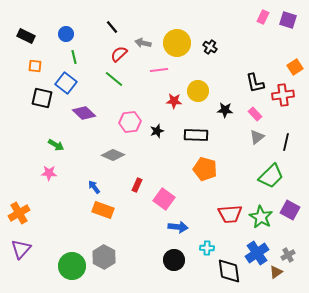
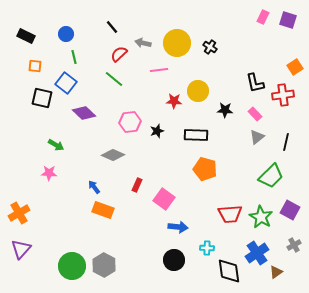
gray cross at (288, 255): moved 6 px right, 10 px up
gray hexagon at (104, 257): moved 8 px down
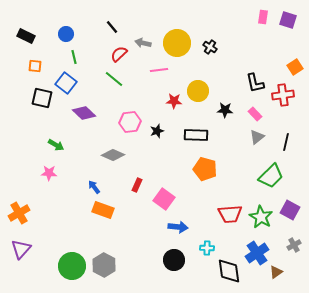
pink rectangle at (263, 17): rotated 16 degrees counterclockwise
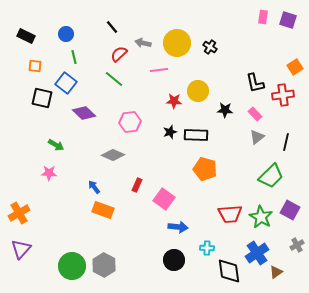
black star at (157, 131): moved 13 px right, 1 px down
gray cross at (294, 245): moved 3 px right
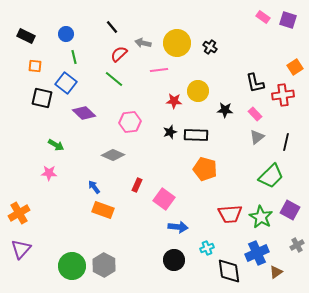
pink rectangle at (263, 17): rotated 64 degrees counterclockwise
cyan cross at (207, 248): rotated 24 degrees counterclockwise
blue cross at (257, 253): rotated 10 degrees clockwise
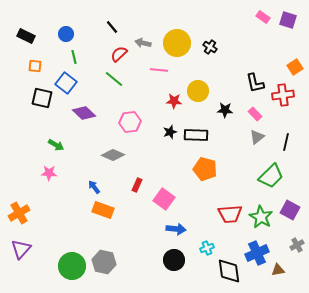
pink line at (159, 70): rotated 12 degrees clockwise
blue arrow at (178, 227): moved 2 px left, 2 px down
gray hexagon at (104, 265): moved 3 px up; rotated 15 degrees counterclockwise
brown triangle at (276, 272): moved 2 px right, 2 px up; rotated 24 degrees clockwise
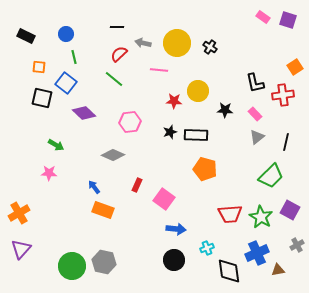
black line at (112, 27): moved 5 px right; rotated 48 degrees counterclockwise
orange square at (35, 66): moved 4 px right, 1 px down
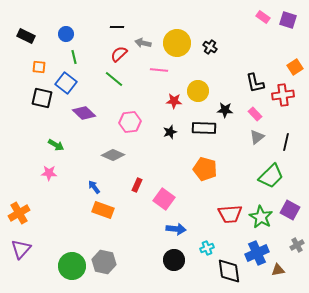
black rectangle at (196, 135): moved 8 px right, 7 px up
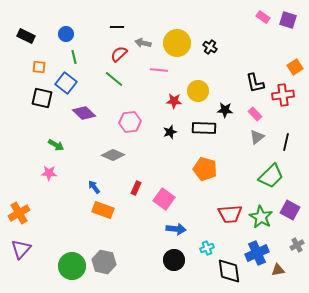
red rectangle at (137, 185): moved 1 px left, 3 px down
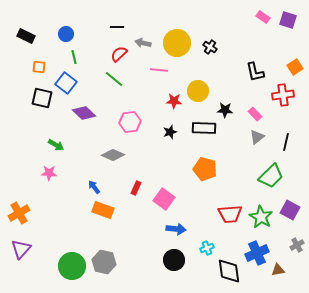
black L-shape at (255, 83): moved 11 px up
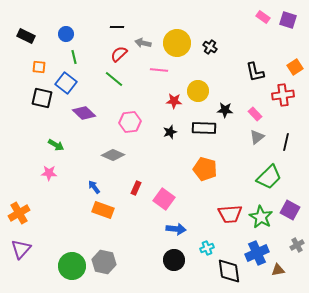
green trapezoid at (271, 176): moved 2 px left, 1 px down
